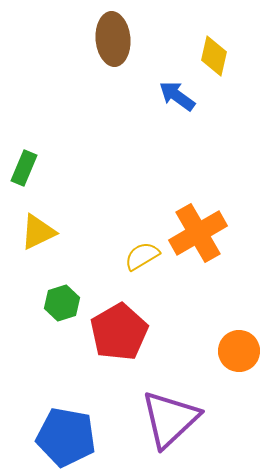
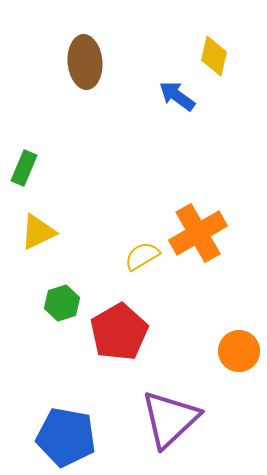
brown ellipse: moved 28 px left, 23 px down
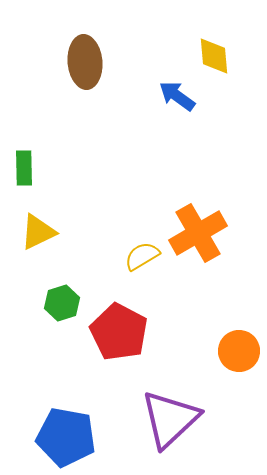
yellow diamond: rotated 18 degrees counterclockwise
green rectangle: rotated 24 degrees counterclockwise
red pentagon: rotated 14 degrees counterclockwise
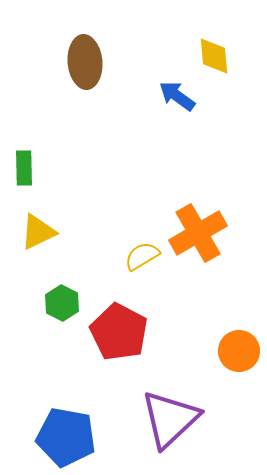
green hexagon: rotated 16 degrees counterclockwise
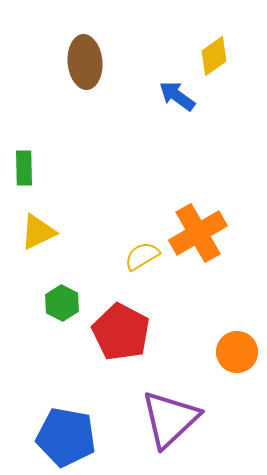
yellow diamond: rotated 60 degrees clockwise
red pentagon: moved 2 px right
orange circle: moved 2 px left, 1 px down
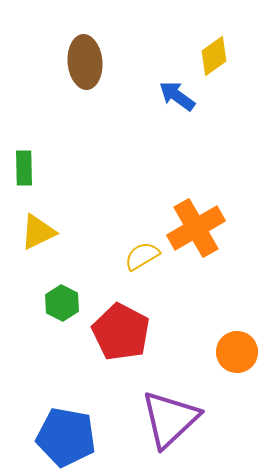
orange cross: moved 2 px left, 5 px up
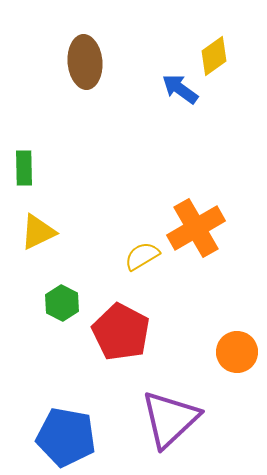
blue arrow: moved 3 px right, 7 px up
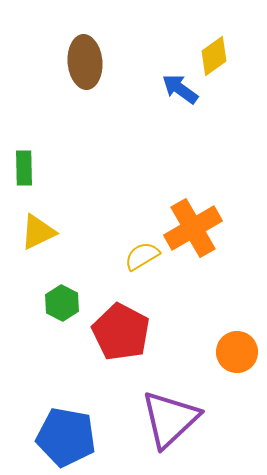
orange cross: moved 3 px left
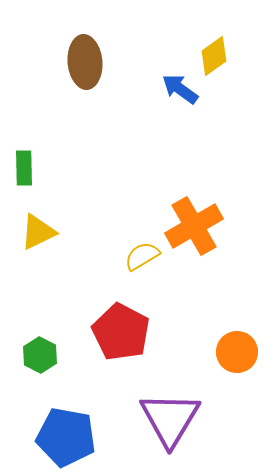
orange cross: moved 1 px right, 2 px up
green hexagon: moved 22 px left, 52 px down
purple triangle: rotated 16 degrees counterclockwise
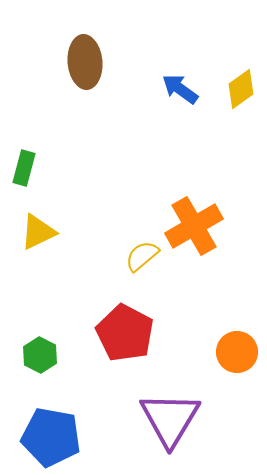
yellow diamond: moved 27 px right, 33 px down
green rectangle: rotated 16 degrees clockwise
yellow semicircle: rotated 9 degrees counterclockwise
red pentagon: moved 4 px right, 1 px down
blue pentagon: moved 15 px left
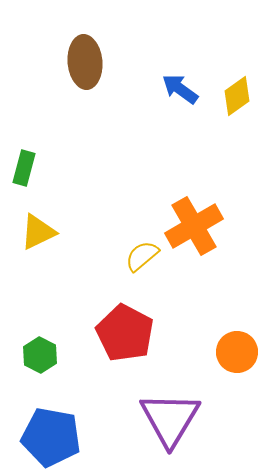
yellow diamond: moved 4 px left, 7 px down
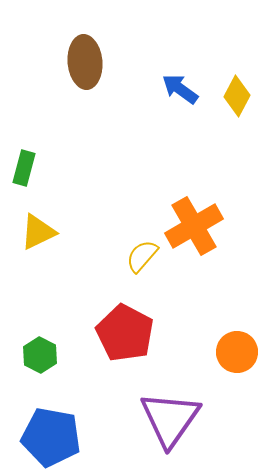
yellow diamond: rotated 27 degrees counterclockwise
yellow semicircle: rotated 9 degrees counterclockwise
purple triangle: rotated 4 degrees clockwise
